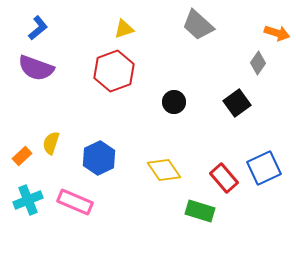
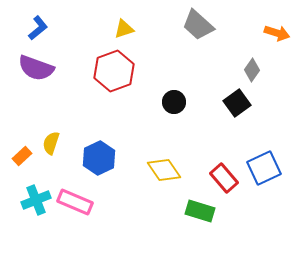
gray diamond: moved 6 px left, 7 px down
cyan cross: moved 8 px right
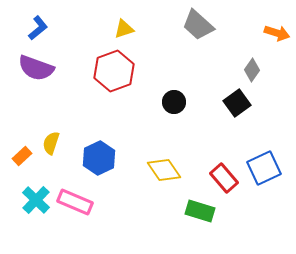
cyan cross: rotated 24 degrees counterclockwise
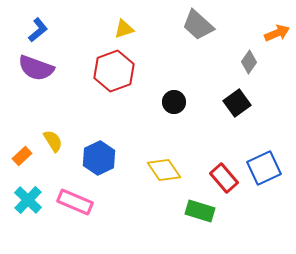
blue L-shape: moved 2 px down
orange arrow: rotated 40 degrees counterclockwise
gray diamond: moved 3 px left, 8 px up
yellow semicircle: moved 2 px right, 2 px up; rotated 130 degrees clockwise
cyan cross: moved 8 px left
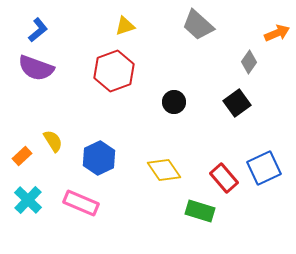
yellow triangle: moved 1 px right, 3 px up
pink rectangle: moved 6 px right, 1 px down
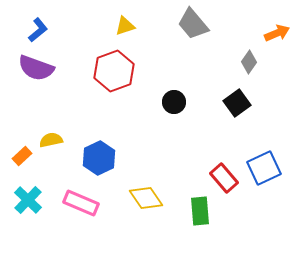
gray trapezoid: moved 5 px left, 1 px up; rotated 8 degrees clockwise
yellow semicircle: moved 2 px left, 1 px up; rotated 70 degrees counterclockwise
yellow diamond: moved 18 px left, 28 px down
green rectangle: rotated 68 degrees clockwise
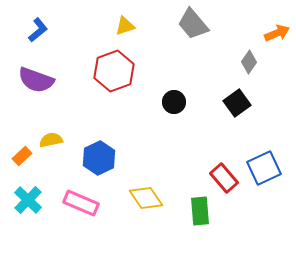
purple semicircle: moved 12 px down
